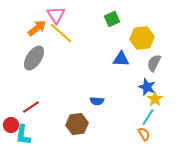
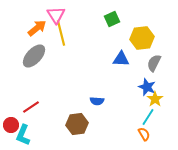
yellow line: rotated 35 degrees clockwise
gray ellipse: moved 2 px up; rotated 10 degrees clockwise
cyan L-shape: rotated 15 degrees clockwise
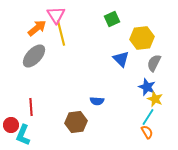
blue triangle: rotated 42 degrees clockwise
yellow star: rotated 14 degrees counterclockwise
red line: rotated 60 degrees counterclockwise
brown hexagon: moved 1 px left, 2 px up
orange semicircle: moved 3 px right, 2 px up
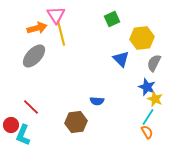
orange arrow: rotated 24 degrees clockwise
red line: rotated 42 degrees counterclockwise
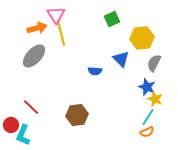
blue semicircle: moved 2 px left, 30 px up
brown hexagon: moved 1 px right, 7 px up
orange semicircle: rotated 96 degrees clockwise
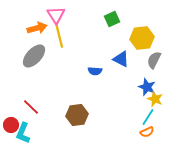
yellow line: moved 2 px left, 2 px down
blue triangle: rotated 18 degrees counterclockwise
gray semicircle: moved 3 px up
cyan L-shape: moved 2 px up
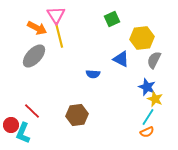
orange arrow: rotated 42 degrees clockwise
blue semicircle: moved 2 px left, 3 px down
red line: moved 1 px right, 4 px down
